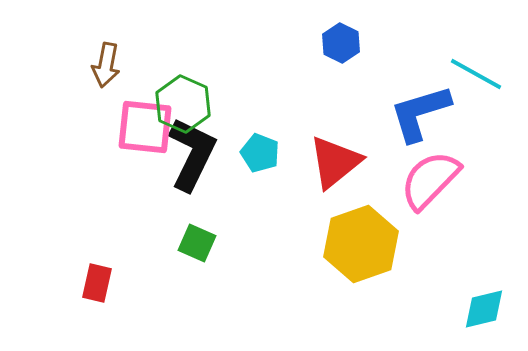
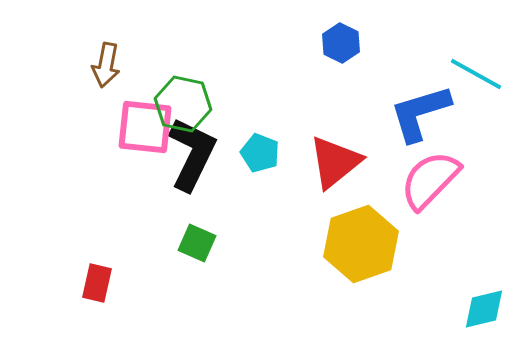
green hexagon: rotated 12 degrees counterclockwise
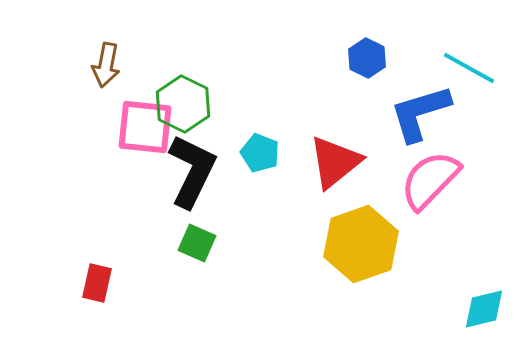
blue hexagon: moved 26 px right, 15 px down
cyan line: moved 7 px left, 6 px up
green hexagon: rotated 14 degrees clockwise
black L-shape: moved 17 px down
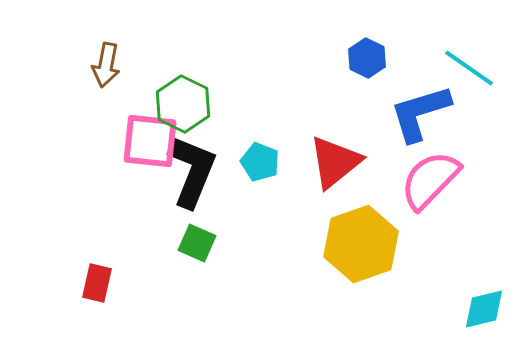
cyan line: rotated 6 degrees clockwise
pink square: moved 5 px right, 14 px down
cyan pentagon: moved 9 px down
black L-shape: rotated 4 degrees counterclockwise
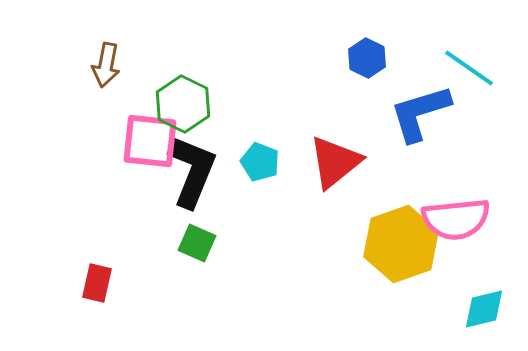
pink semicircle: moved 26 px right, 39 px down; rotated 140 degrees counterclockwise
yellow hexagon: moved 40 px right
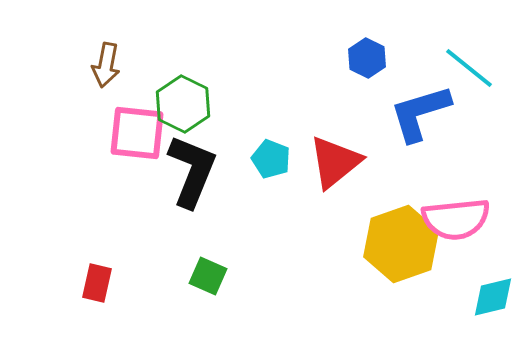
cyan line: rotated 4 degrees clockwise
pink square: moved 13 px left, 8 px up
cyan pentagon: moved 11 px right, 3 px up
green square: moved 11 px right, 33 px down
cyan diamond: moved 9 px right, 12 px up
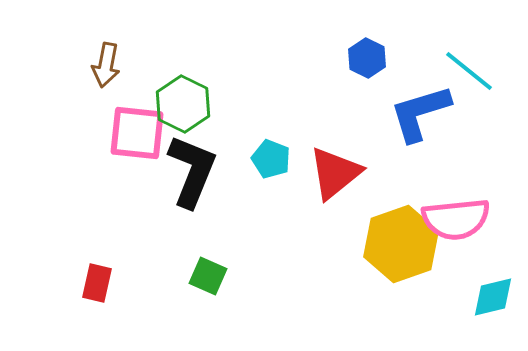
cyan line: moved 3 px down
red triangle: moved 11 px down
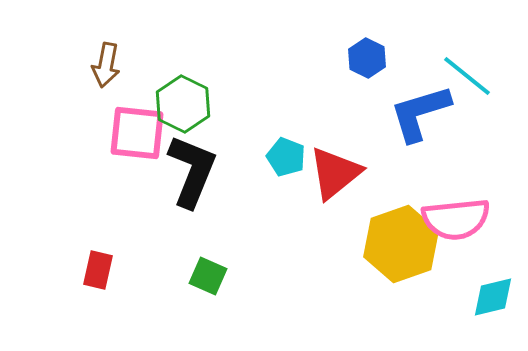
cyan line: moved 2 px left, 5 px down
cyan pentagon: moved 15 px right, 2 px up
red rectangle: moved 1 px right, 13 px up
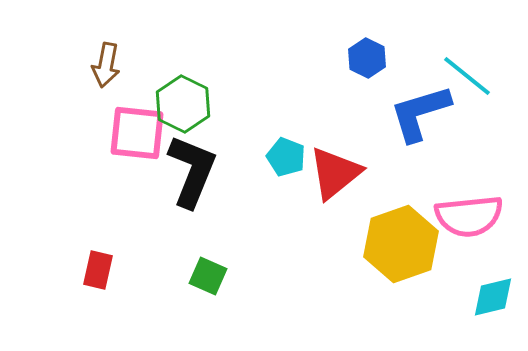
pink semicircle: moved 13 px right, 3 px up
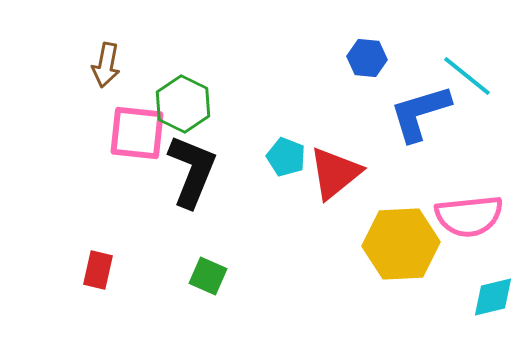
blue hexagon: rotated 21 degrees counterclockwise
yellow hexagon: rotated 16 degrees clockwise
